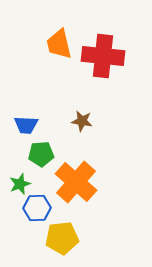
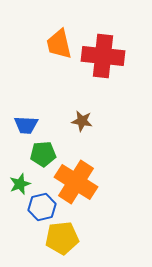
green pentagon: moved 2 px right
orange cross: rotated 9 degrees counterclockwise
blue hexagon: moved 5 px right, 1 px up; rotated 12 degrees counterclockwise
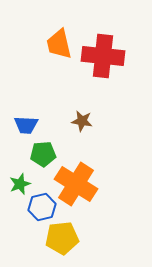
orange cross: moved 2 px down
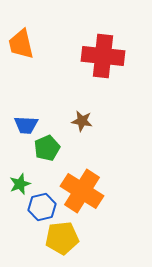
orange trapezoid: moved 38 px left
green pentagon: moved 4 px right, 6 px up; rotated 20 degrees counterclockwise
orange cross: moved 6 px right, 7 px down
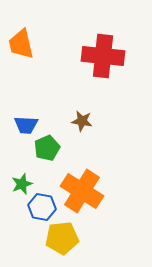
green star: moved 2 px right
blue hexagon: rotated 24 degrees clockwise
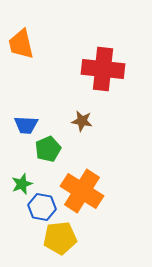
red cross: moved 13 px down
green pentagon: moved 1 px right, 1 px down
yellow pentagon: moved 2 px left
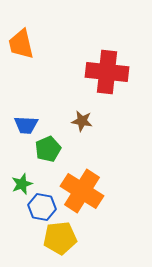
red cross: moved 4 px right, 3 px down
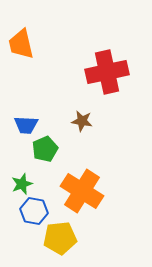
red cross: rotated 18 degrees counterclockwise
green pentagon: moved 3 px left
blue hexagon: moved 8 px left, 4 px down
